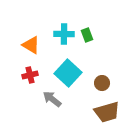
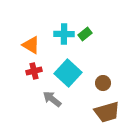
green rectangle: moved 2 px left, 1 px up; rotated 72 degrees clockwise
red cross: moved 4 px right, 4 px up
brown circle: moved 1 px right
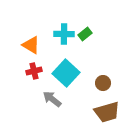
cyan square: moved 2 px left
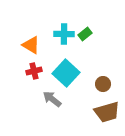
brown circle: moved 1 px down
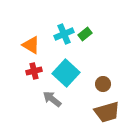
cyan cross: rotated 24 degrees counterclockwise
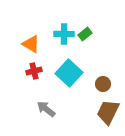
cyan cross: rotated 24 degrees clockwise
orange triangle: moved 1 px up
cyan square: moved 3 px right
gray arrow: moved 6 px left, 10 px down
brown trapezoid: moved 1 px right; rotated 132 degrees clockwise
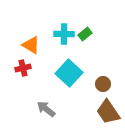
orange triangle: moved 1 px down
red cross: moved 11 px left, 3 px up
brown trapezoid: rotated 60 degrees counterclockwise
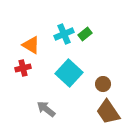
cyan cross: rotated 24 degrees counterclockwise
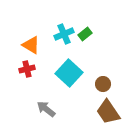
red cross: moved 4 px right, 1 px down
